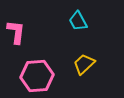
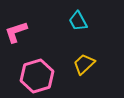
pink L-shape: rotated 115 degrees counterclockwise
pink hexagon: rotated 12 degrees counterclockwise
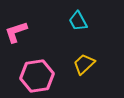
pink hexagon: rotated 8 degrees clockwise
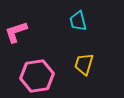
cyan trapezoid: rotated 15 degrees clockwise
yellow trapezoid: rotated 30 degrees counterclockwise
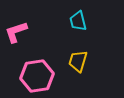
yellow trapezoid: moved 6 px left, 3 px up
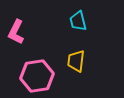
pink L-shape: rotated 45 degrees counterclockwise
yellow trapezoid: moved 2 px left; rotated 10 degrees counterclockwise
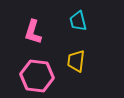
pink L-shape: moved 17 px right; rotated 10 degrees counterclockwise
pink hexagon: rotated 16 degrees clockwise
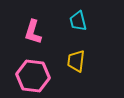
pink hexagon: moved 4 px left
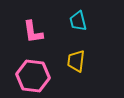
pink L-shape: rotated 25 degrees counterclockwise
